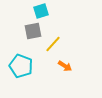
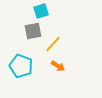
orange arrow: moved 7 px left
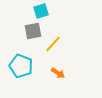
orange arrow: moved 7 px down
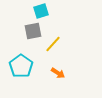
cyan pentagon: rotated 15 degrees clockwise
